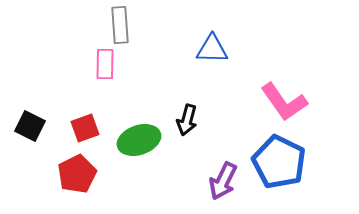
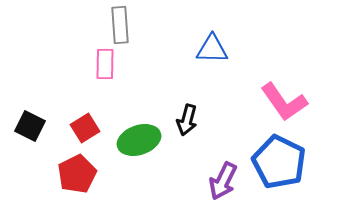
red square: rotated 12 degrees counterclockwise
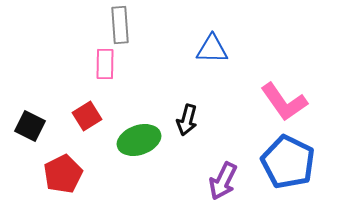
red square: moved 2 px right, 12 px up
blue pentagon: moved 9 px right
red pentagon: moved 14 px left
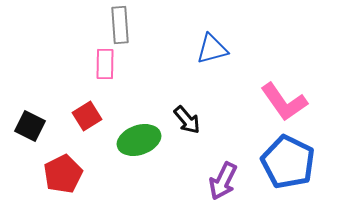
blue triangle: rotated 16 degrees counterclockwise
black arrow: rotated 56 degrees counterclockwise
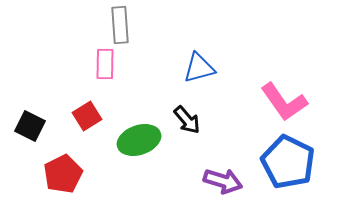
blue triangle: moved 13 px left, 19 px down
purple arrow: rotated 99 degrees counterclockwise
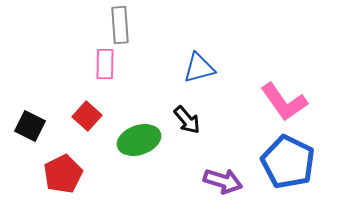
red square: rotated 16 degrees counterclockwise
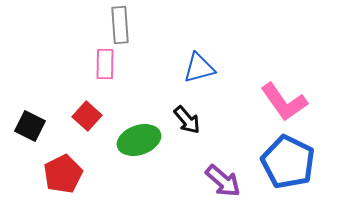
purple arrow: rotated 24 degrees clockwise
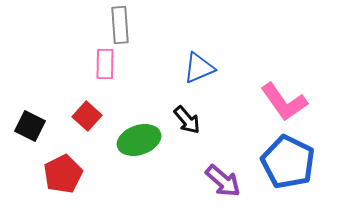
blue triangle: rotated 8 degrees counterclockwise
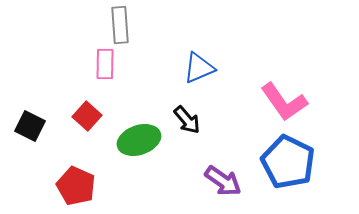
red pentagon: moved 13 px right, 12 px down; rotated 21 degrees counterclockwise
purple arrow: rotated 6 degrees counterclockwise
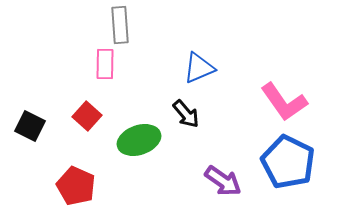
black arrow: moved 1 px left, 6 px up
